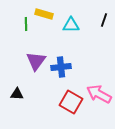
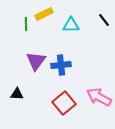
yellow rectangle: rotated 42 degrees counterclockwise
black line: rotated 56 degrees counterclockwise
blue cross: moved 2 px up
pink arrow: moved 3 px down
red square: moved 7 px left, 1 px down; rotated 20 degrees clockwise
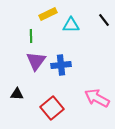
yellow rectangle: moved 4 px right
green line: moved 5 px right, 12 px down
pink arrow: moved 2 px left, 1 px down
red square: moved 12 px left, 5 px down
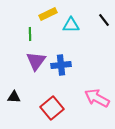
green line: moved 1 px left, 2 px up
black triangle: moved 3 px left, 3 px down
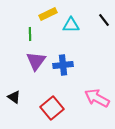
blue cross: moved 2 px right
black triangle: rotated 32 degrees clockwise
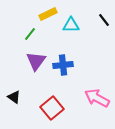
green line: rotated 40 degrees clockwise
